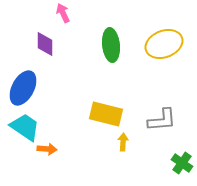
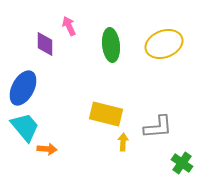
pink arrow: moved 6 px right, 13 px down
gray L-shape: moved 4 px left, 7 px down
cyan trapezoid: rotated 16 degrees clockwise
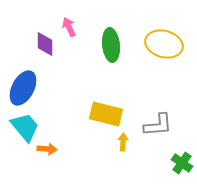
pink arrow: moved 1 px down
yellow ellipse: rotated 36 degrees clockwise
gray L-shape: moved 2 px up
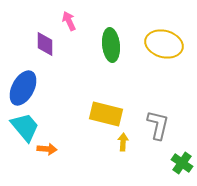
pink arrow: moved 6 px up
gray L-shape: rotated 72 degrees counterclockwise
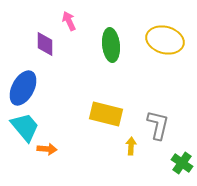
yellow ellipse: moved 1 px right, 4 px up
yellow arrow: moved 8 px right, 4 px down
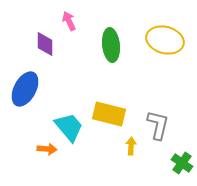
blue ellipse: moved 2 px right, 1 px down
yellow rectangle: moved 3 px right
cyan trapezoid: moved 44 px right
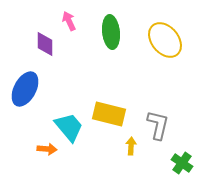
yellow ellipse: rotated 36 degrees clockwise
green ellipse: moved 13 px up
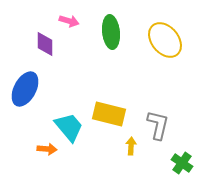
pink arrow: rotated 132 degrees clockwise
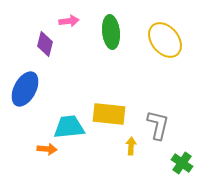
pink arrow: rotated 24 degrees counterclockwise
purple diamond: rotated 15 degrees clockwise
yellow rectangle: rotated 8 degrees counterclockwise
cyan trapezoid: rotated 56 degrees counterclockwise
